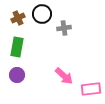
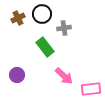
green rectangle: moved 28 px right; rotated 48 degrees counterclockwise
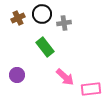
gray cross: moved 5 px up
pink arrow: moved 1 px right, 1 px down
